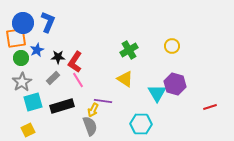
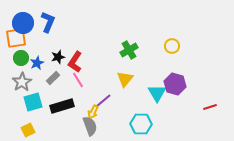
blue star: moved 13 px down
black star: rotated 16 degrees counterclockwise
yellow triangle: rotated 36 degrees clockwise
purple line: rotated 48 degrees counterclockwise
yellow arrow: moved 2 px down
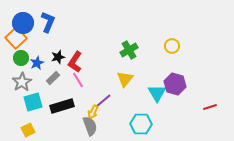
orange square: rotated 35 degrees counterclockwise
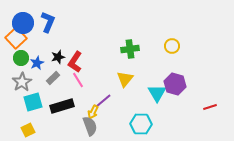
green cross: moved 1 px right, 1 px up; rotated 24 degrees clockwise
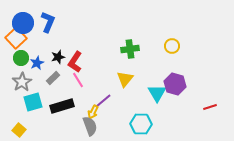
yellow square: moved 9 px left; rotated 24 degrees counterclockwise
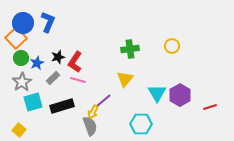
pink line: rotated 42 degrees counterclockwise
purple hexagon: moved 5 px right, 11 px down; rotated 15 degrees clockwise
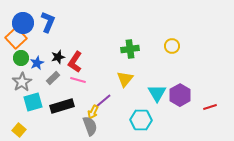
cyan hexagon: moved 4 px up
